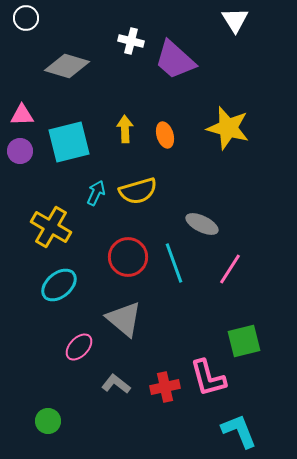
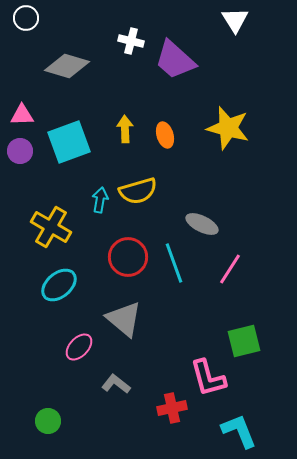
cyan square: rotated 6 degrees counterclockwise
cyan arrow: moved 4 px right, 7 px down; rotated 15 degrees counterclockwise
red cross: moved 7 px right, 21 px down
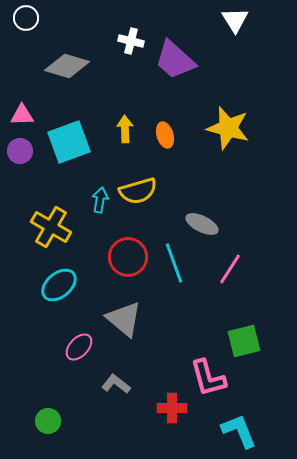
red cross: rotated 12 degrees clockwise
